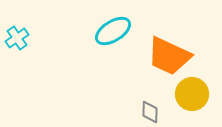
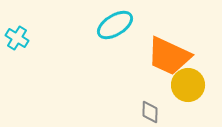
cyan ellipse: moved 2 px right, 6 px up
cyan cross: rotated 25 degrees counterclockwise
yellow circle: moved 4 px left, 9 px up
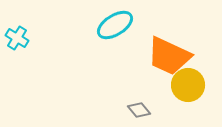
gray diamond: moved 11 px left, 2 px up; rotated 40 degrees counterclockwise
